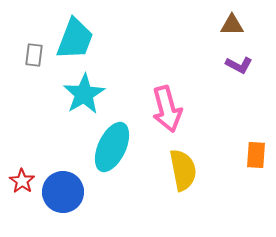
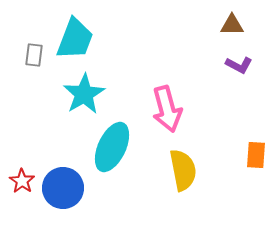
blue circle: moved 4 px up
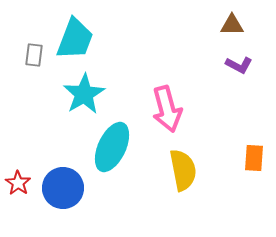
orange rectangle: moved 2 px left, 3 px down
red star: moved 4 px left, 2 px down
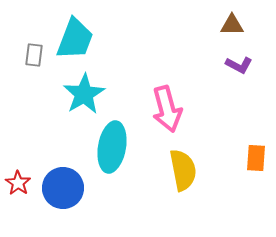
cyan ellipse: rotated 15 degrees counterclockwise
orange rectangle: moved 2 px right
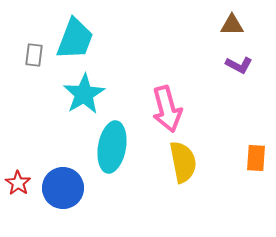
yellow semicircle: moved 8 px up
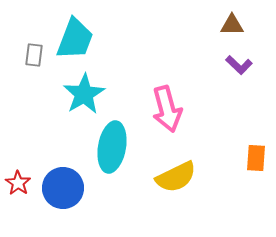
purple L-shape: rotated 16 degrees clockwise
yellow semicircle: moved 7 px left, 15 px down; rotated 75 degrees clockwise
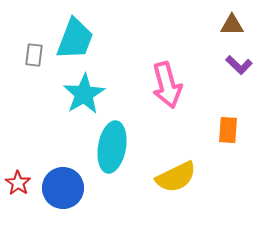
pink arrow: moved 24 px up
orange rectangle: moved 28 px left, 28 px up
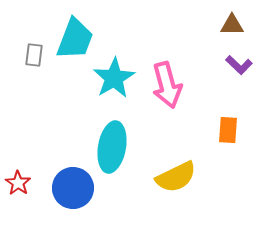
cyan star: moved 30 px right, 16 px up
blue circle: moved 10 px right
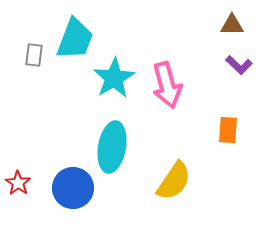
yellow semicircle: moved 2 px left, 4 px down; rotated 30 degrees counterclockwise
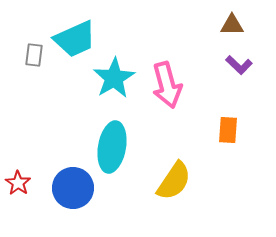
cyan trapezoid: rotated 45 degrees clockwise
